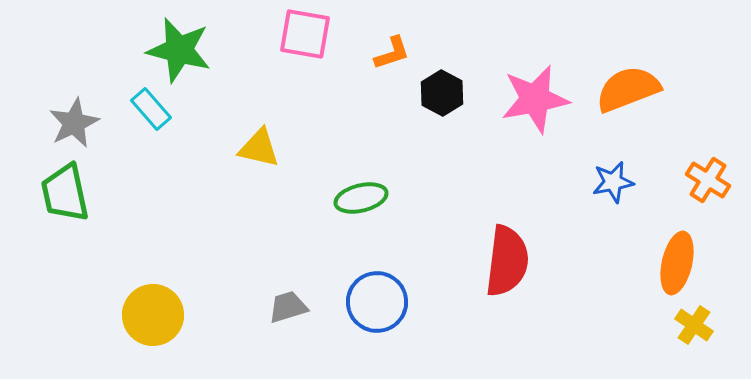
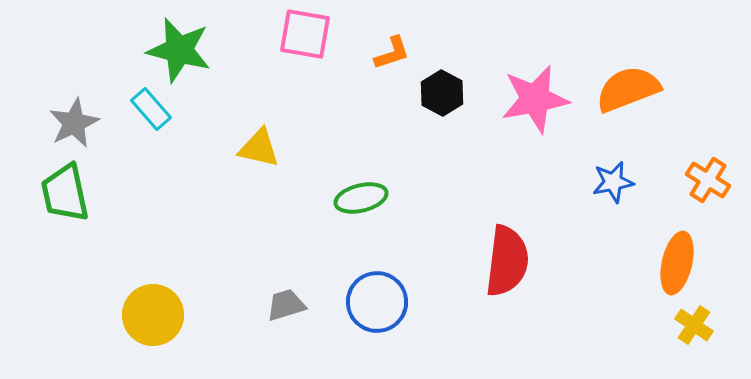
gray trapezoid: moved 2 px left, 2 px up
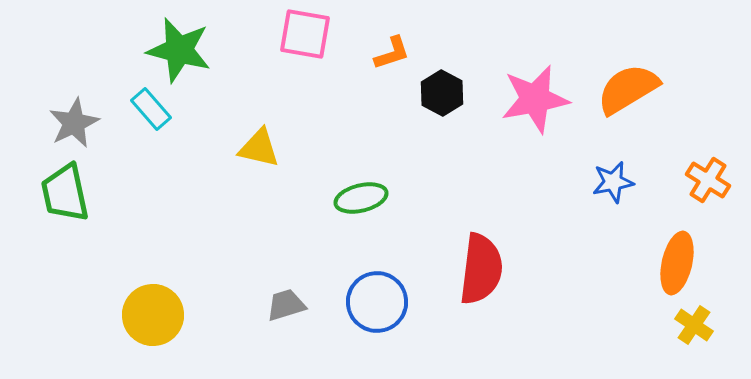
orange semicircle: rotated 10 degrees counterclockwise
red semicircle: moved 26 px left, 8 px down
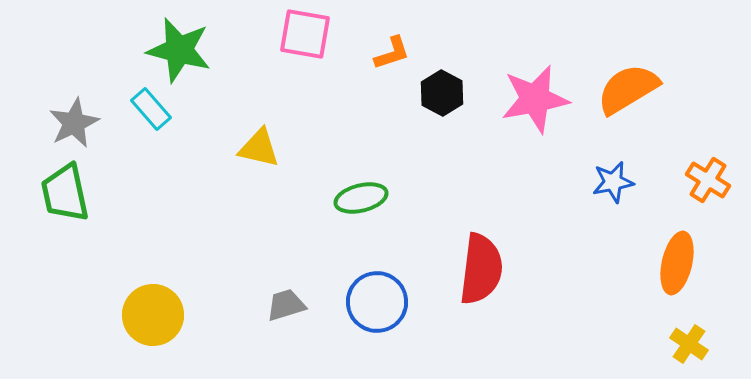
yellow cross: moved 5 px left, 19 px down
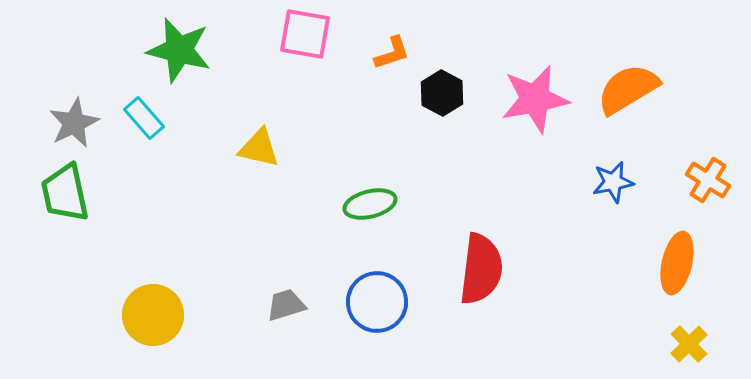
cyan rectangle: moved 7 px left, 9 px down
green ellipse: moved 9 px right, 6 px down
yellow cross: rotated 12 degrees clockwise
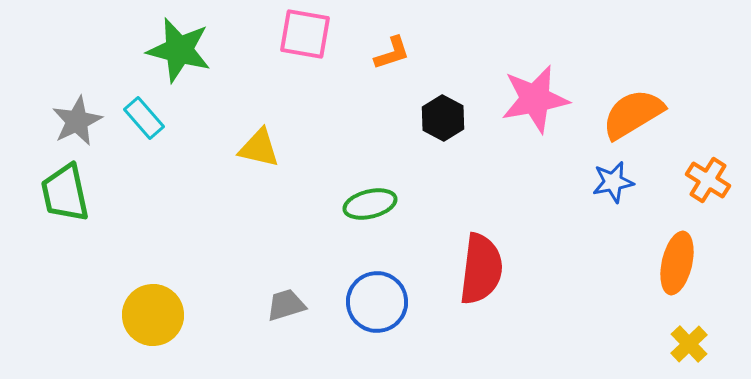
orange semicircle: moved 5 px right, 25 px down
black hexagon: moved 1 px right, 25 px down
gray star: moved 3 px right, 2 px up
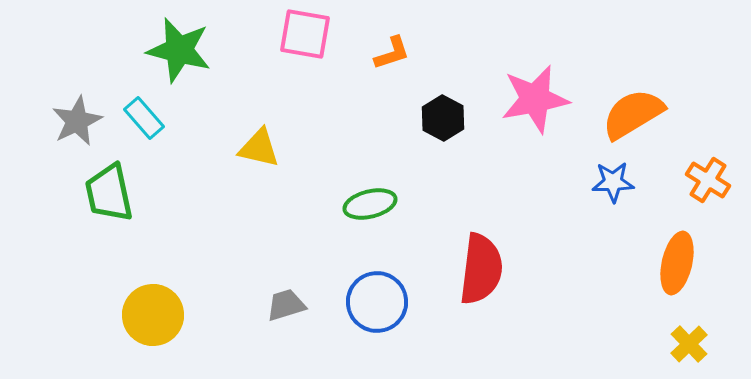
blue star: rotated 9 degrees clockwise
green trapezoid: moved 44 px right
